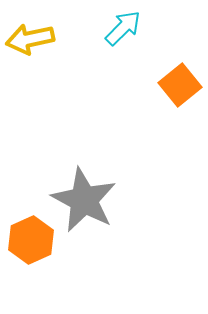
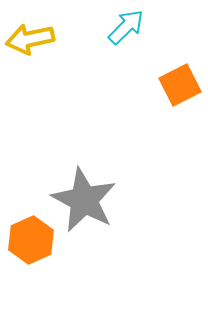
cyan arrow: moved 3 px right, 1 px up
orange square: rotated 12 degrees clockwise
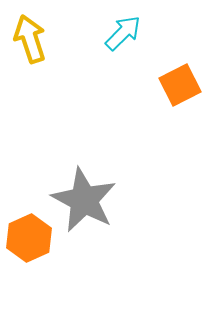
cyan arrow: moved 3 px left, 6 px down
yellow arrow: rotated 84 degrees clockwise
orange hexagon: moved 2 px left, 2 px up
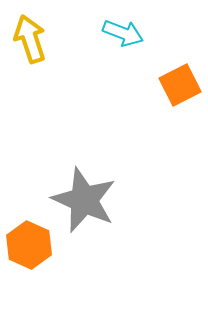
cyan arrow: rotated 66 degrees clockwise
gray star: rotated 4 degrees counterclockwise
orange hexagon: moved 7 px down; rotated 12 degrees counterclockwise
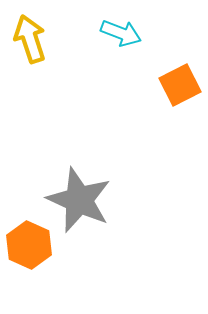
cyan arrow: moved 2 px left
gray star: moved 5 px left
